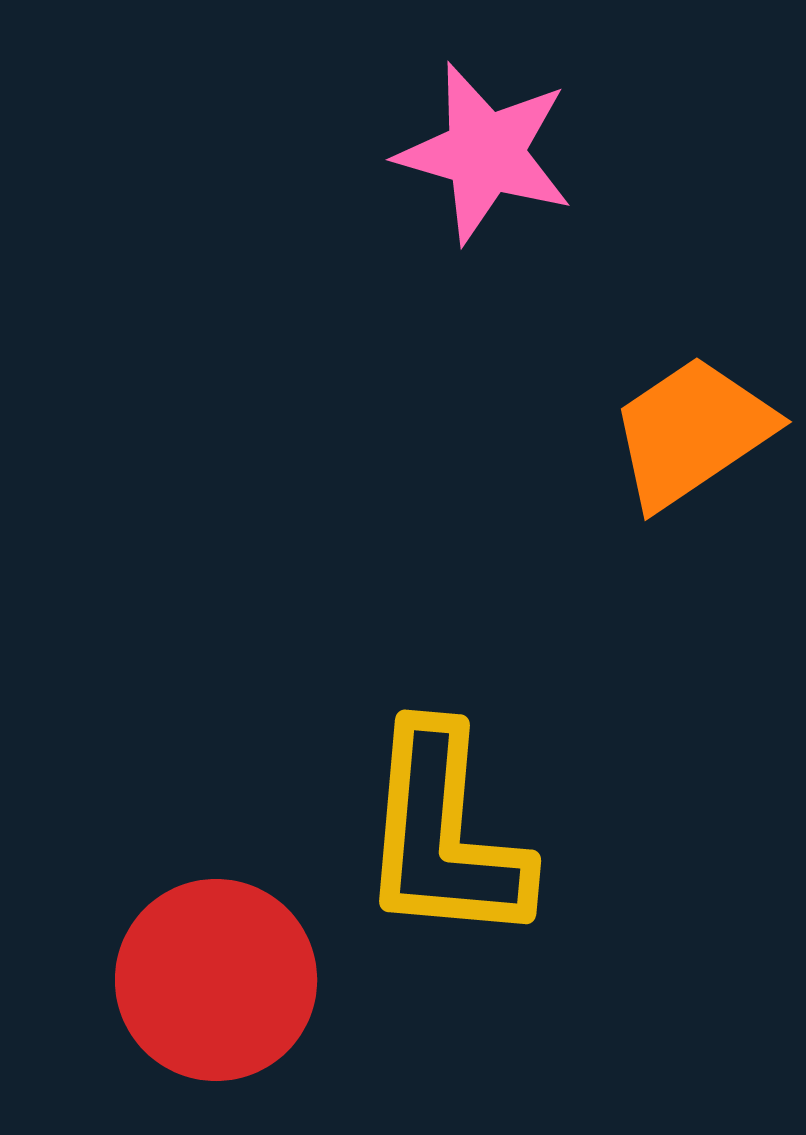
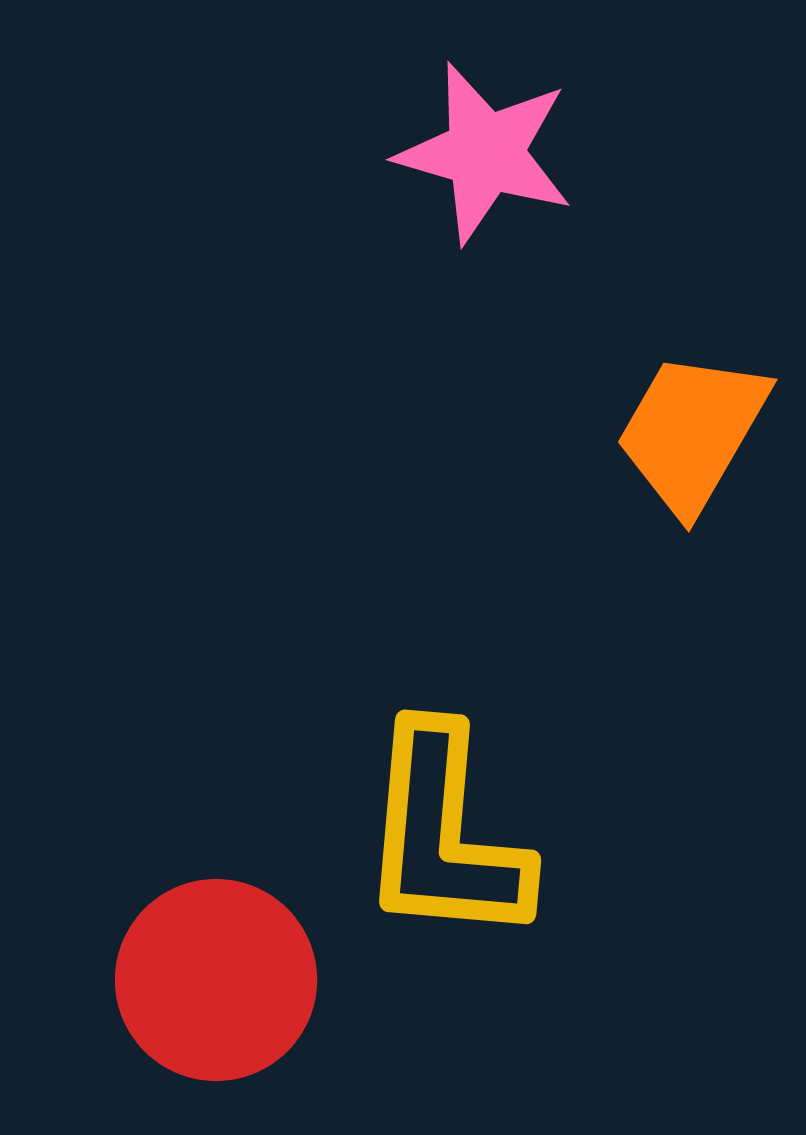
orange trapezoid: rotated 26 degrees counterclockwise
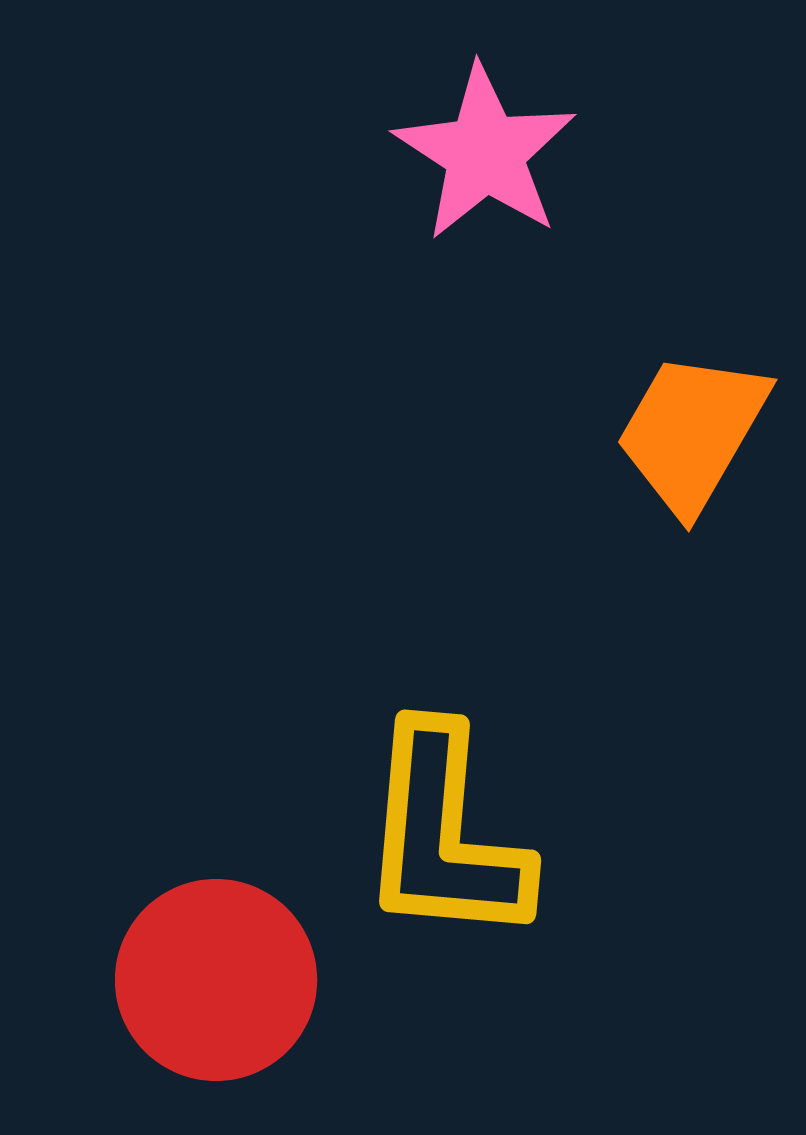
pink star: rotated 17 degrees clockwise
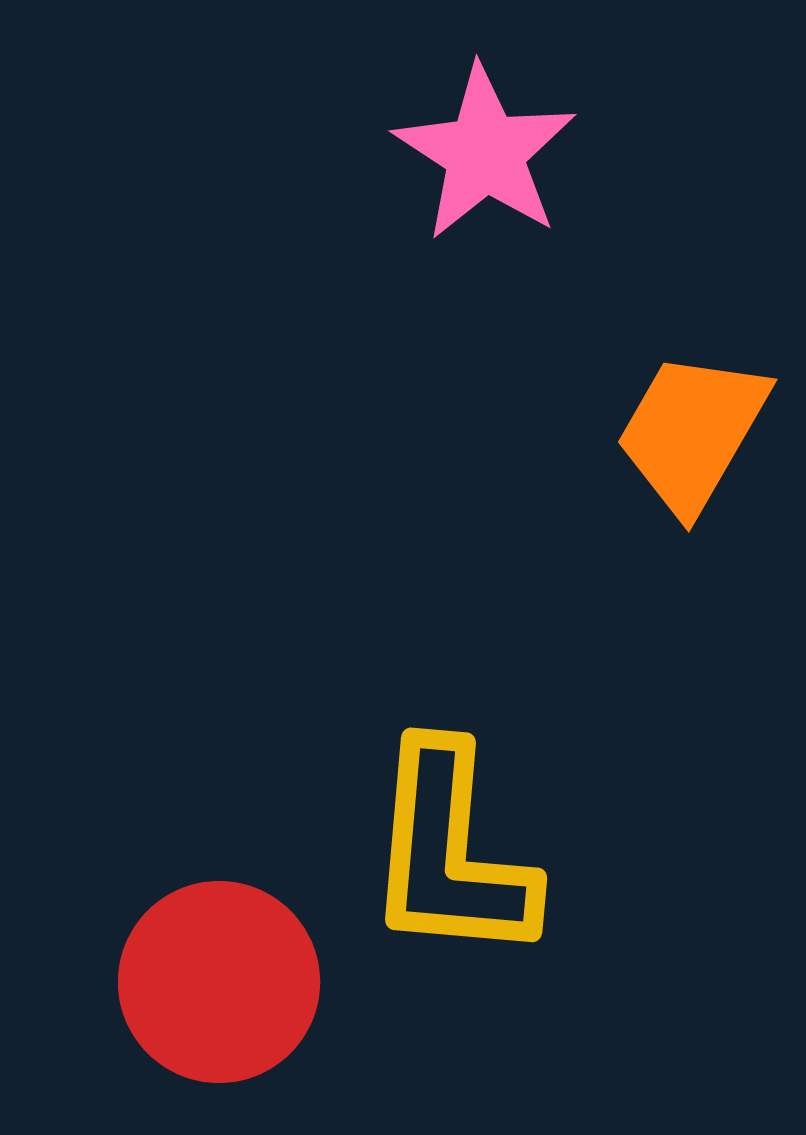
yellow L-shape: moved 6 px right, 18 px down
red circle: moved 3 px right, 2 px down
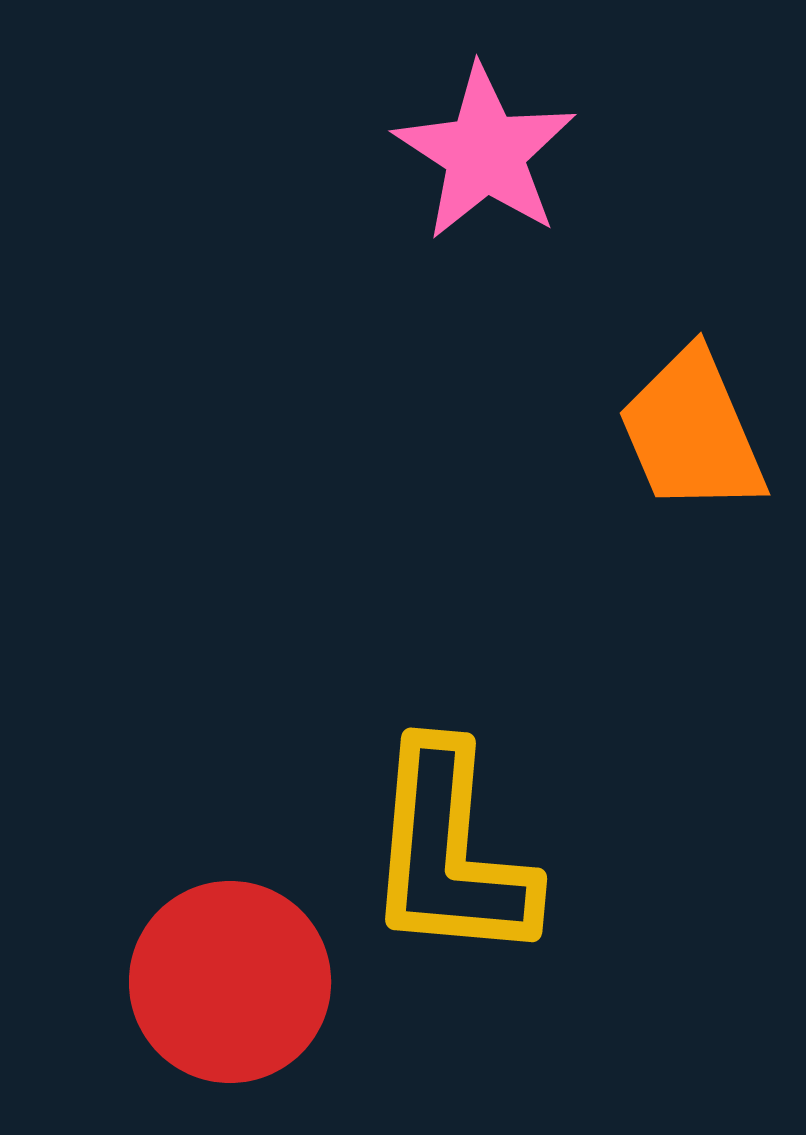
orange trapezoid: rotated 53 degrees counterclockwise
red circle: moved 11 px right
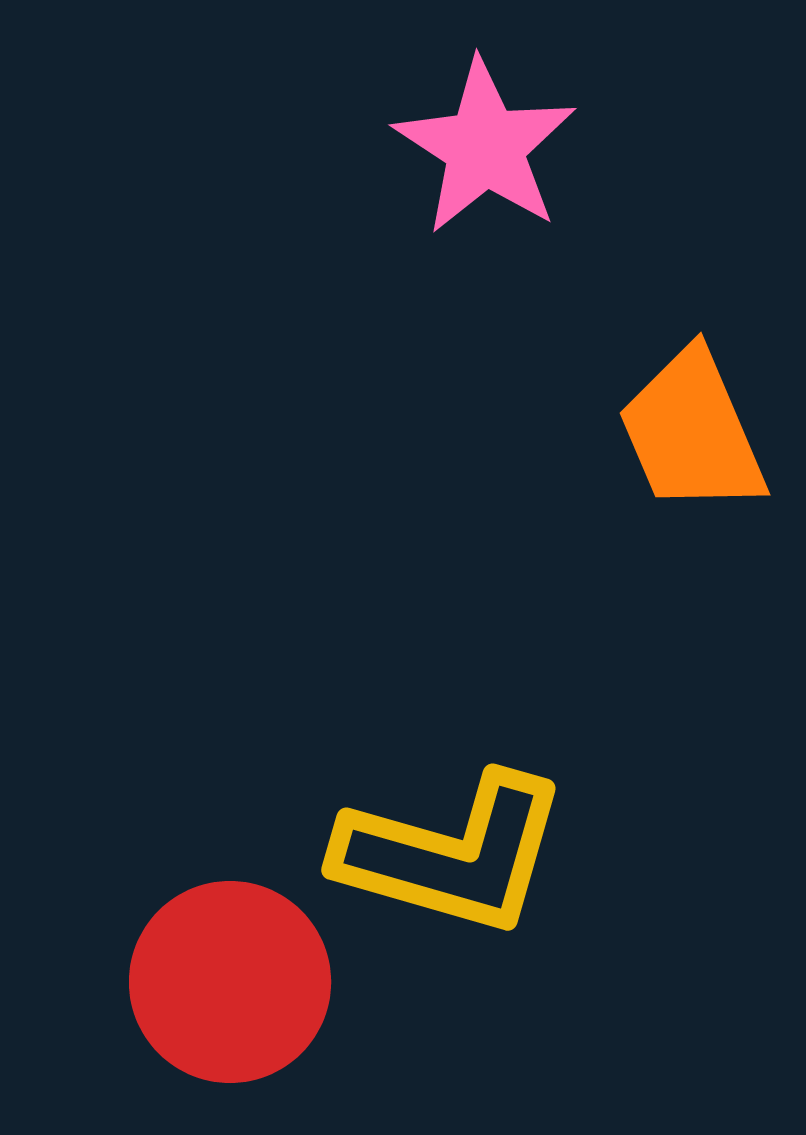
pink star: moved 6 px up
yellow L-shape: moved 2 px right, 1 px down; rotated 79 degrees counterclockwise
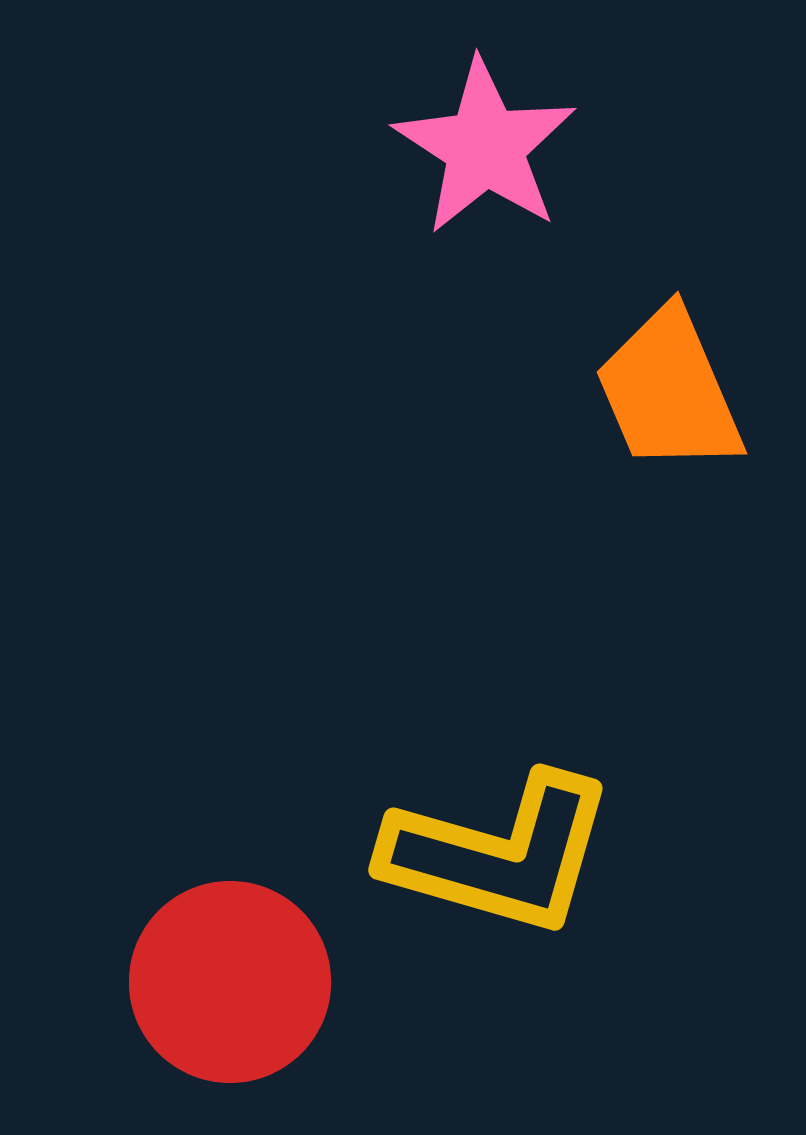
orange trapezoid: moved 23 px left, 41 px up
yellow L-shape: moved 47 px right
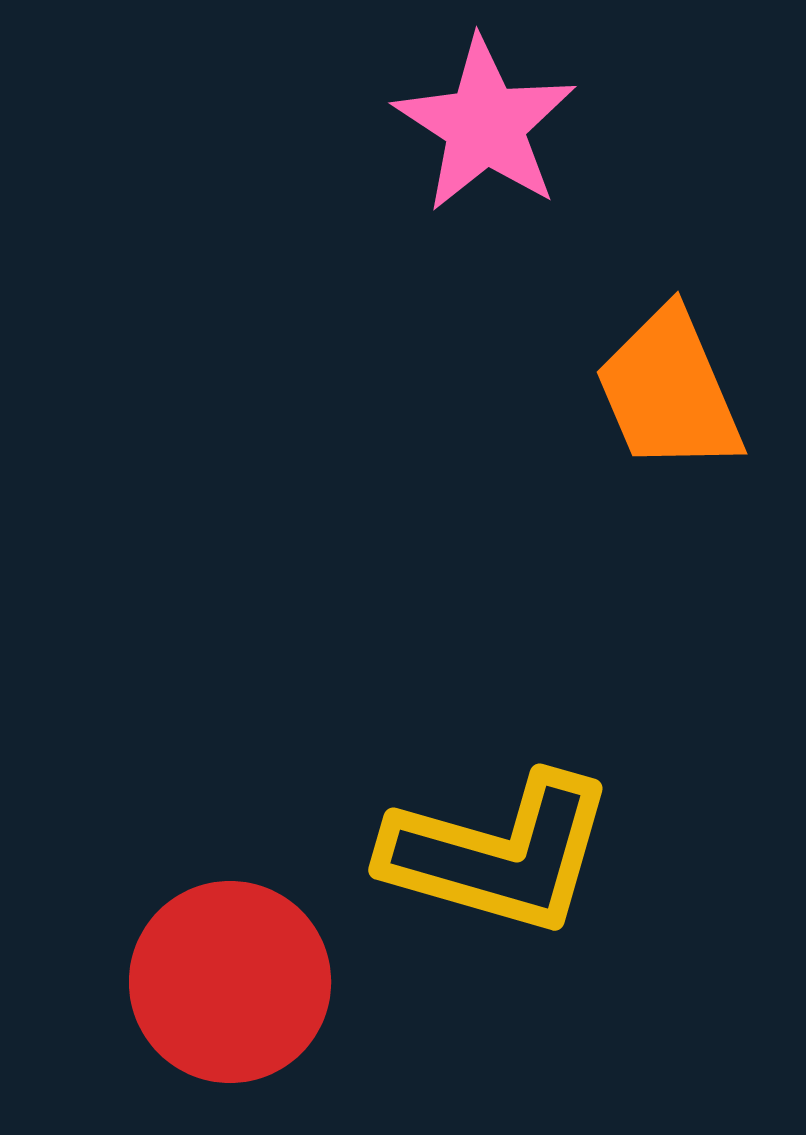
pink star: moved 22 px up
